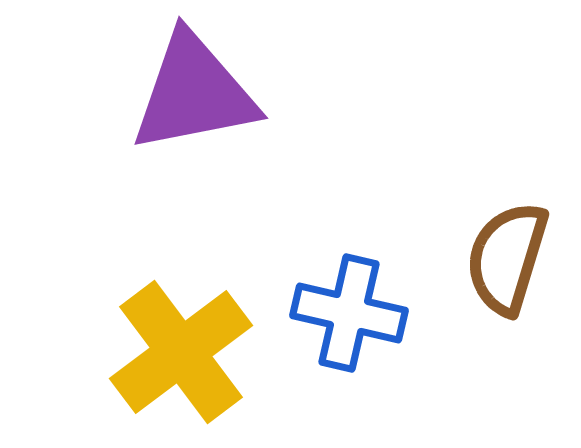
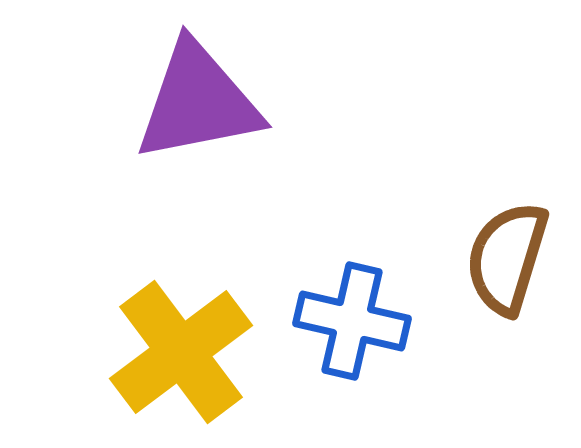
purple triangle: moved 4 px right, 9 px down
blue cross: moved 3 px right, 8 px down
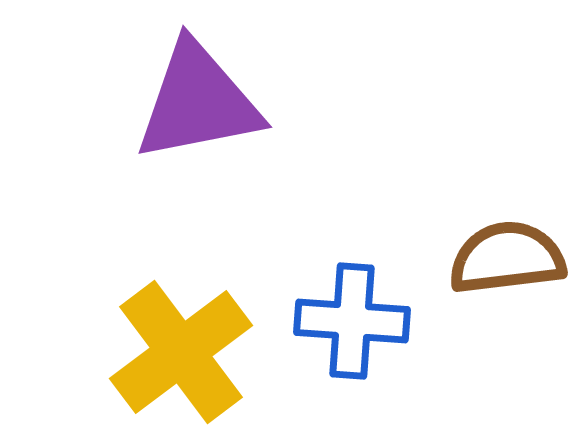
brown semicircle: rotated 66 degrees clockwise
blue cross: rotated 9 degrees counterclockwise
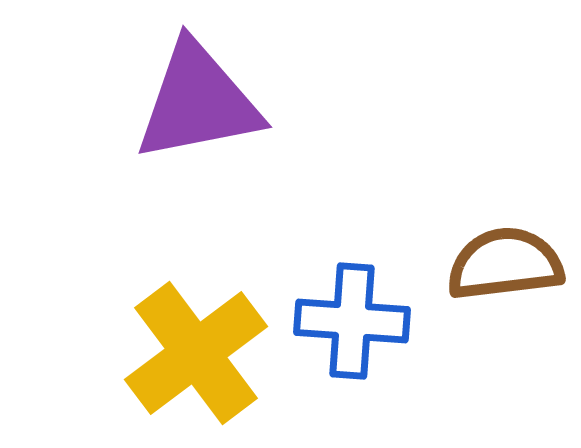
brown semicircle: moved 2 px left, 6 px down
yellow cross: moved 15 px right, 1 px down
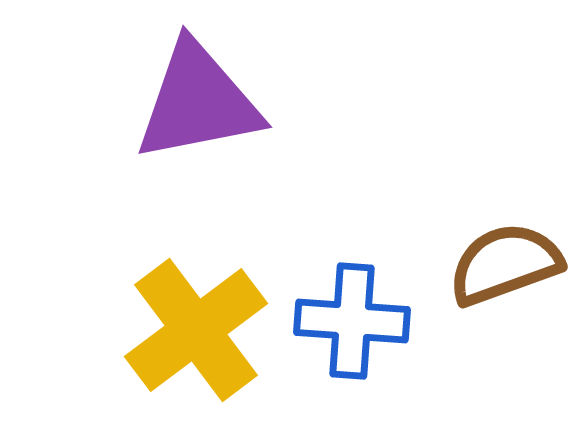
brown semicircle: rotated 13 degrees counterclockwise
yellow cross: moved 23 px up
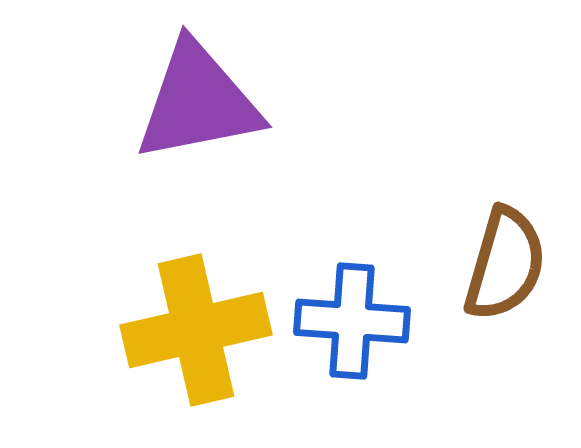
brown semicircle: rotated 126 degrees clockwise
yellow cross: rotated 24 degrees clockwise
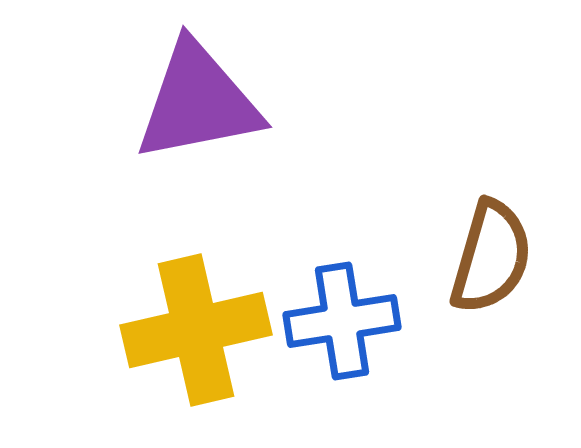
brown semicircle: moved 14 px left, 7 px up
blue cross: moved 10 px left; rotated 13 degrees counterclockwise
